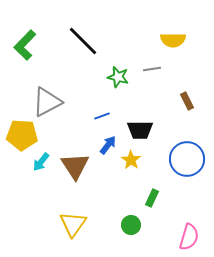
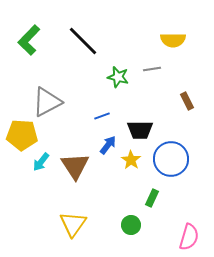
green L-shape: moved 4 px right, 5 px up
blue circle: moved 16 px left
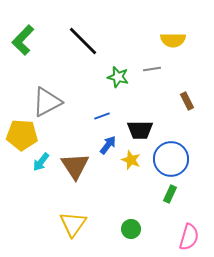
green L-shape: moved 6 px left
yellow star: rotated 12 degrees counterclockwise
green rectangle: moved 18 px right, 4 px up
green circle: moved 4 px down
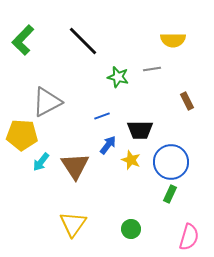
blue circle: moved 3 px down
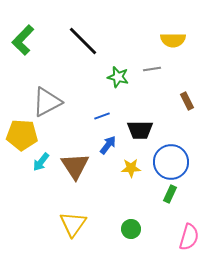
yellow star: moved 8 px down; rotated 24 degrees counterclockwise
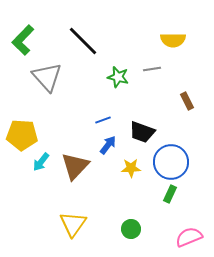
gray triangle: moved 25 px up; rotated 44 degrees counterclockwise
blue line: moved 1 px right, 4 px down
black trapezoid: moved 2 px right, 2 px down; rotated 20 degrees clockwise
brown triangle: rotated 16 degrees clockwise
pink semicircle: rotated 128 degrees counterclockwise
